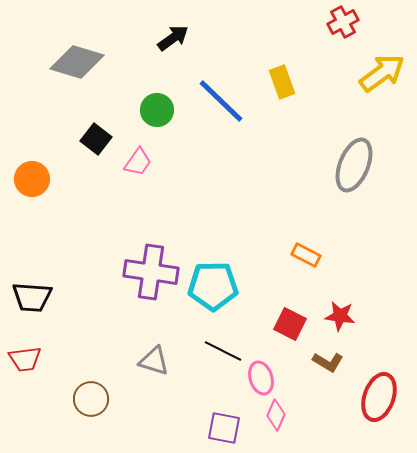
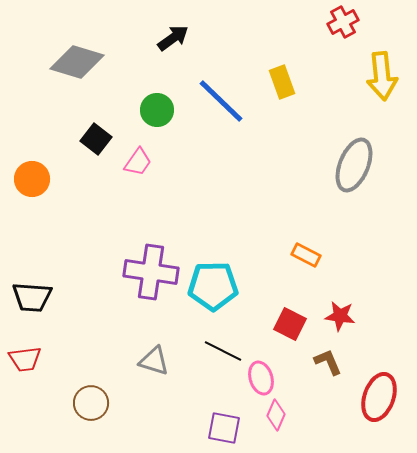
yellow arrow: moved 3 px down; rotated 120 degrees clockwise
brown L-shape: rotated 144 degrees counterclockwise
brown circle: moved 4 px down
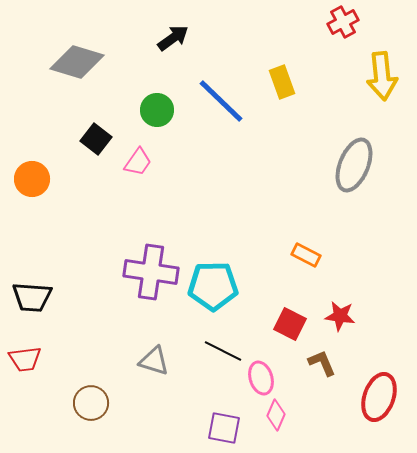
brown L-shape: moved 6 px left, 1 px down
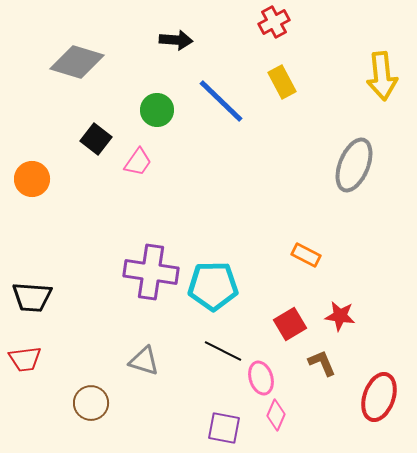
red cross: moved 69 px left
black arrow: moved 3 px right, 2 px down; rotated 40 degrees clockwise
yellow rectangle: rotated 8 degrees counterclockwise
red square: rotated 32 degrees clockwise
gray triangle: moved 10 px left
